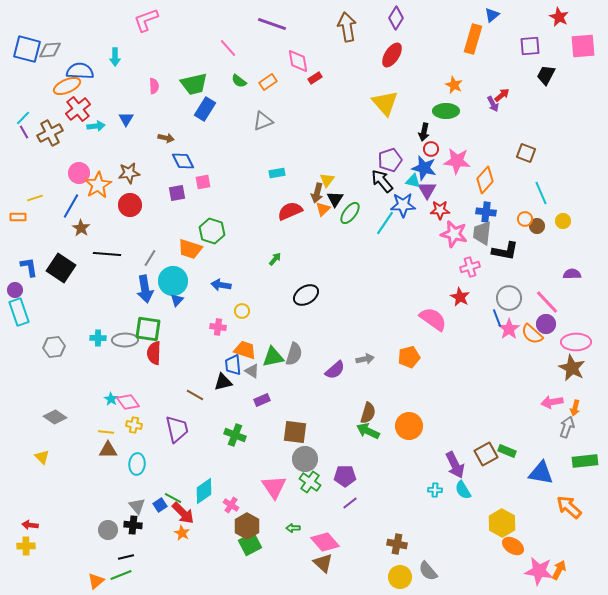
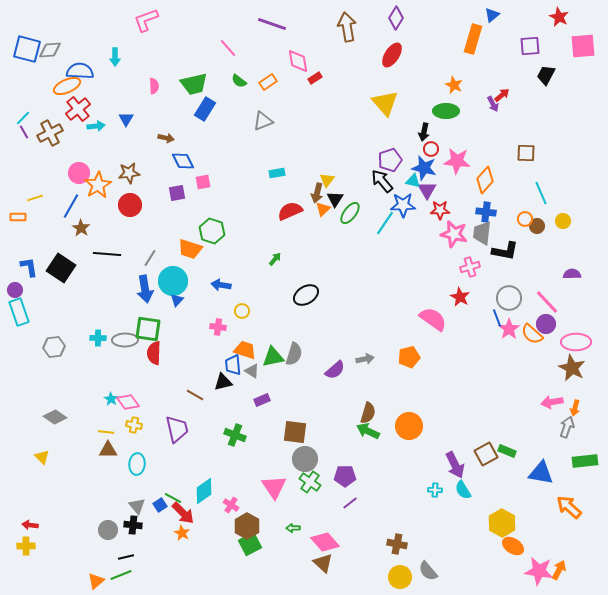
brown square at (526, 153): rotated 18 degrees counterclockwise
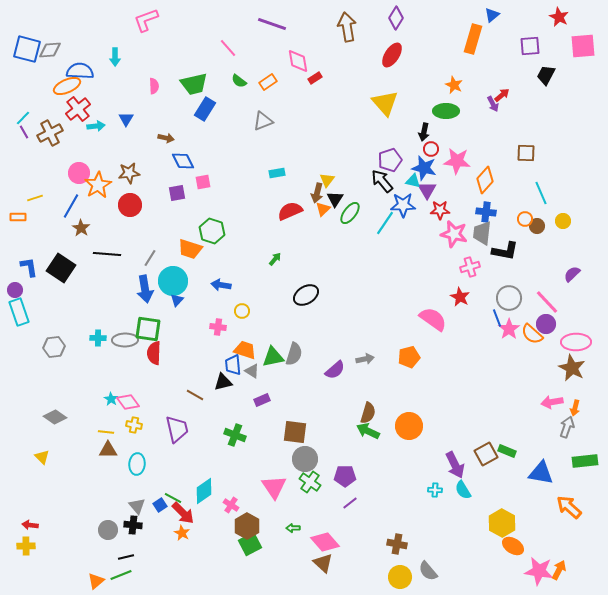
purple semicircle at (572, 274): rotated 42 degrees counterclockwise
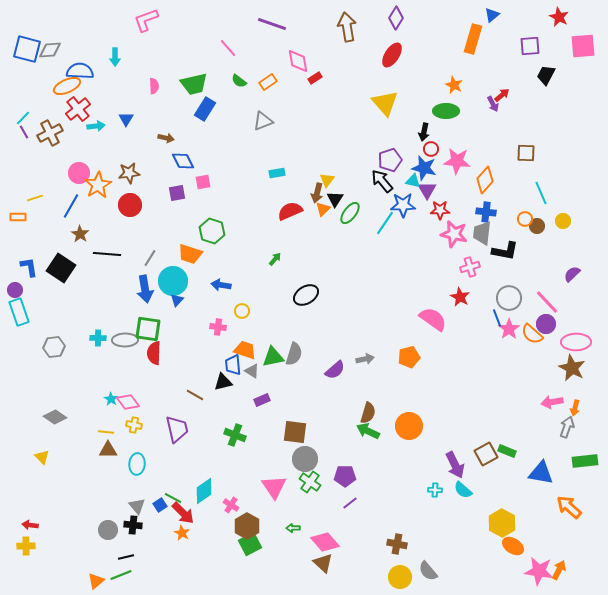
brown star at (81, 228): moved 1 px left, 6 px down
orange trapezoid at (190, 249): moved 5 px down
cyan semicircle at (463, 490): rotated 18 degrees counterclockwise
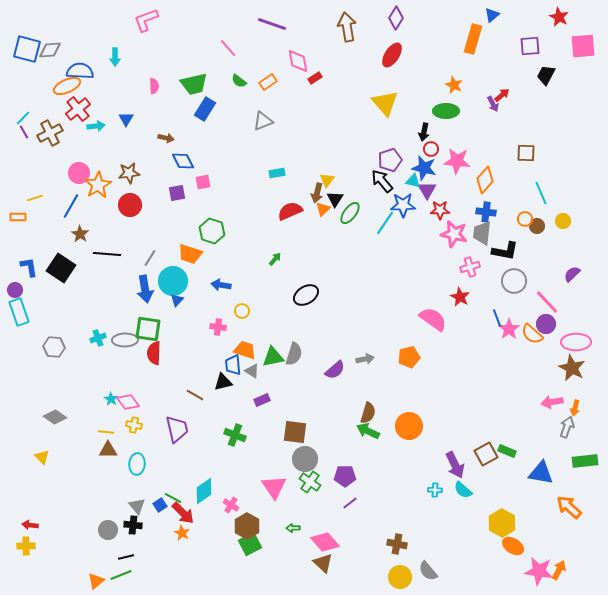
gray circle at (509, 298): moved 5 px right, 17 px up
cyan cross at (98, 338): rotated 21 degrees counterclockwise
gray hexagon at (54, 347): rotated 10 degrees clockwise
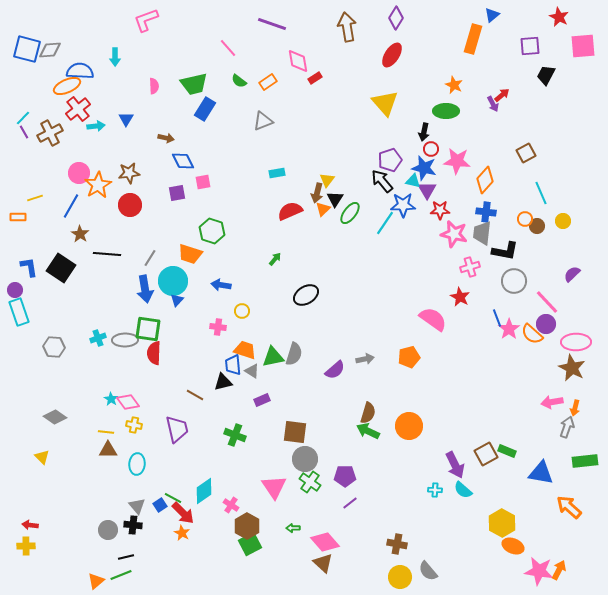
brown square at (526, 153): rotated 30 degrees counterclockwise
orange ellipse at (513, 546): rotated 10 degrees counterclockwise
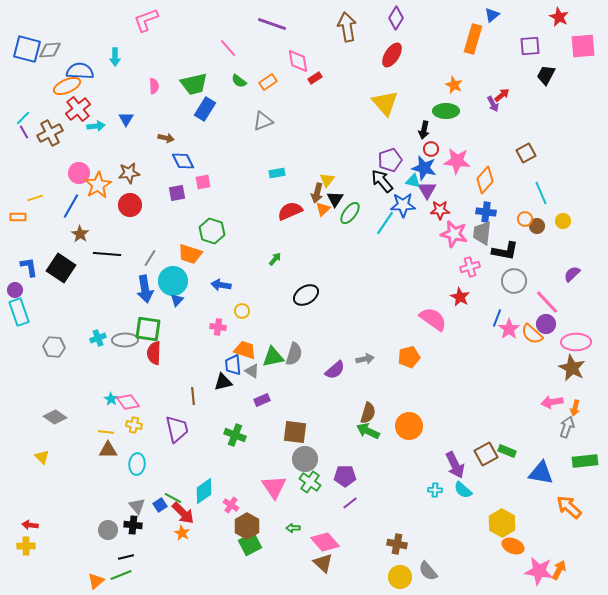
black arrow at (424, 132): moved 2 px up
blue line at (497, 318): rotated 42 degrees clockwise
brown line at (195, 395): moved 2 px left, 1 px down; rotated 54 degrees clockwise
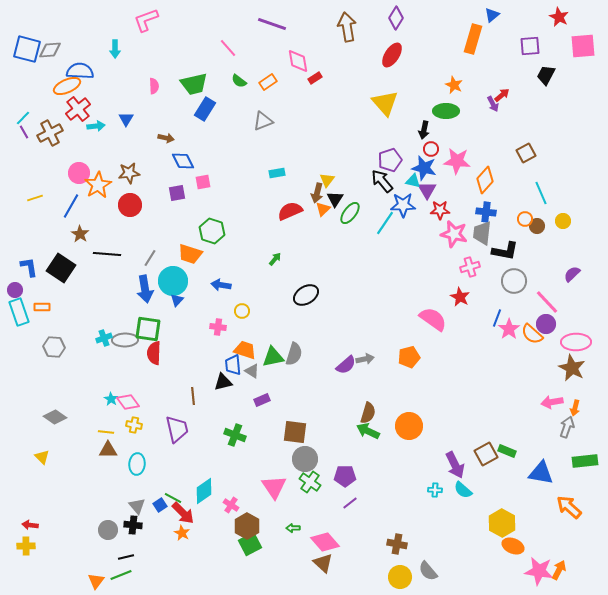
cyan arrow at (115, 57): moved 8 px up
orange rectangle at (18, 217): moved 24 px right, 90 px down
cyan cross at (98, 338): moved 6 px right
purple semicircle at (335, 370): moved 11 px right, 5 px up
orange triangle at (96, 581): rotated 12 degrees counterclockwise
